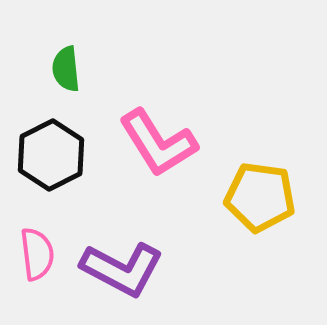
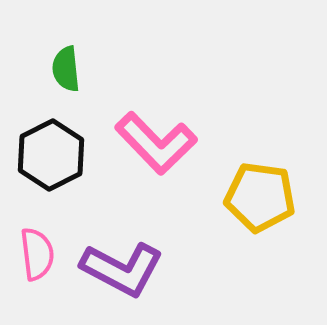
pink L-shape: moved 2 px left; rotated 12 degrees counterclockwise
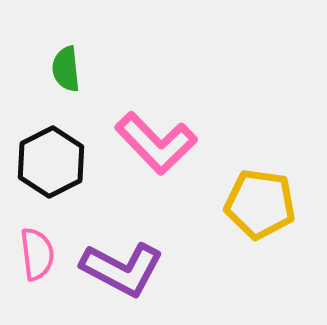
black hexagon: moved 7 px down
yellow pentagon: moved 7 px down
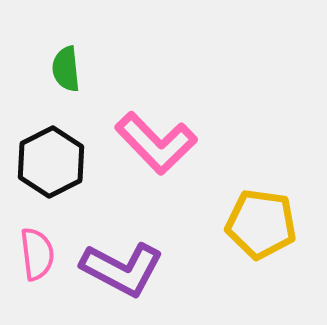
yellow pentagon: moved 1 px right, 20 px down
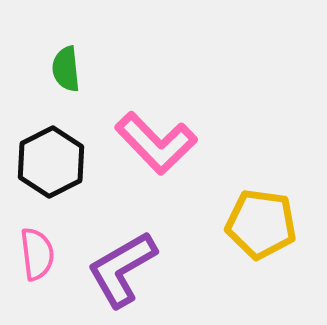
purple L-shape: rotated 122 degrees clockwise
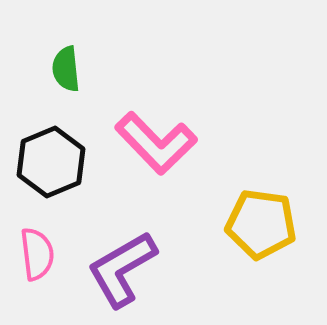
black hexagon: rotated 4 degrees clockwise
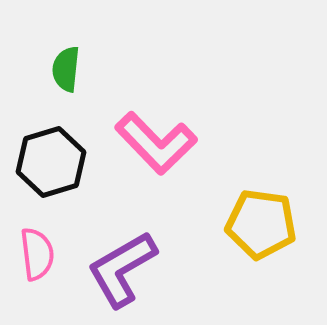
green semicircle: rotated 12 degrees clockwise
black hexagon: rotated 6 degrees clockwise
